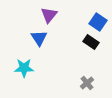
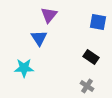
blue square: rotated 24 degrees counterclockwise
black rectangle: moved 15 px down
gray cross: moved 3 px down; rotated 16 degrees counterclockwise
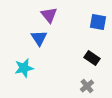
purple triangle: rotated 18 degrees counterclockwise
black rectangle: moved 1 px right, 1 px down
cyan star: rotated 12 degrees counterclockwise
gray cross: rotated 16 degrees clockwise
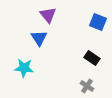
purple triangle: moved 1 px left
blue square: rotated 12 degrees clockwise
cyan star: rotated 18 degrees clockwise
gray cross: rotated 16 degrees counterclockwise
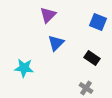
purple triangle: rotated 24 degrees clockwise
blue triangle: moved 17 px right, 5 px down; rotated 18 degrees clockwise
gray cross: moved 1 px left, 2 px down
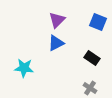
purple triangle: moved 9 px right, 5 px down
blue triangle: rotated 18 degrees clockwise
gray cross: moved 4 px right
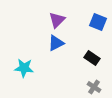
gray cross: moved 4 px right, 1 px up
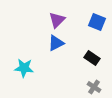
blue square: moved 1 px left
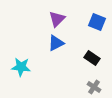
purple triangle: moved 1 px up
cyan star: moved 3 px left, 1 px up
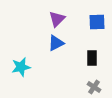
blue square: rotated 24 degrees counterclockwise
black rectangle: rotated 56 degrees clockwise
cyan star: rotated 18 degrees counterclockwise
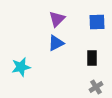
gray cross: moved 2 px right; rotated 24 degrees clockwise
